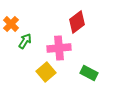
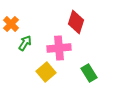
red diamond: moved 1 px left; rotated 35 degrees counterclockwise
green arrow: moved 2 px down
green rectangle: rotated 30 degrees clockwise
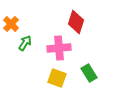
yellow square: moved 11 px right, 6 px down; rotated 30 degrees counterclockwise
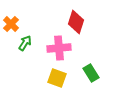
green rectangle: moved 2 px right
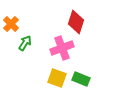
pink cross: moved 3 px right; rotated 15 degrees counterclockwise
green rectangle: moved 10 px left, 6 px down; rotated 36 degrees counterclockwise
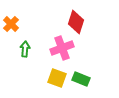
green arrow: moved 6 px down; rotated 28 degrees counterclockwise
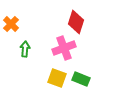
pink cross: moved 2 px right
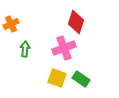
orange cross: rotated 21 degrees clockwise
green rectangle: rotated 12 degrees clockwise
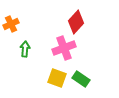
red diamond: rotated 25 degrees clockwise
